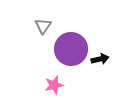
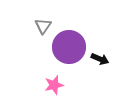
purple circle: moved 2 px left, 2 px up
black arrow: rotated 36 degrees clockwise
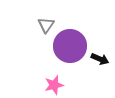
gray triangle: moved 3 px right, 1 px up
purple circle: moved 1 px right, 1 px up
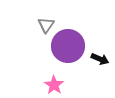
purple circle: moved 2 px left
pink star: rotated 24 degrees counterclockwise
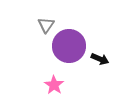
purple circle: moved 1 px right
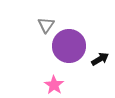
black arrow: rotated 54 degrees counterclockwise
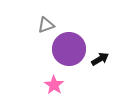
gray triangle: rotated 36 degrees clockwise
purple circle: moved 3 px down
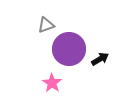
pink star: moved 2 px left, 2 px up
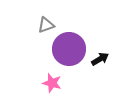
pink star: rotated 18 degrees counterclockwise
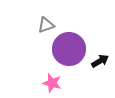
black arrow: moved 2 px down
